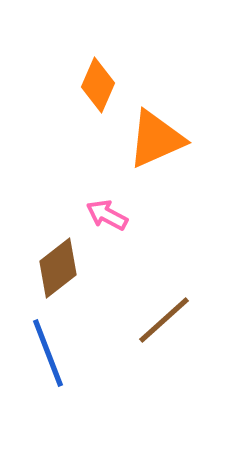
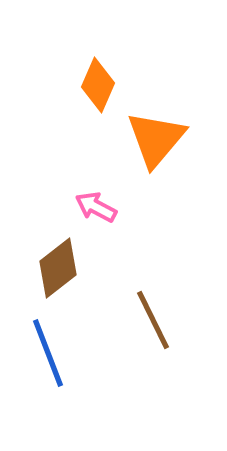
orange triangle: rotated 26 degrees counterclockwise
pink arrow: moved 11 px left, 8 px up
brown line: moved 11 px left; rotated 74 degrees counterclockwise
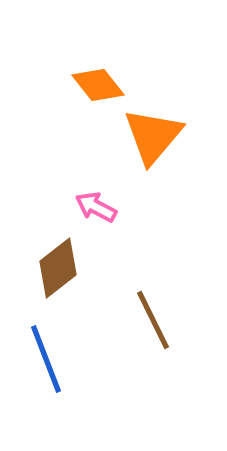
orange diamond: rotated 62 degrees counterclockwise
orange triangle: moved 3 px left, 3 px up
blue line: moved 2 px left, 6 px down
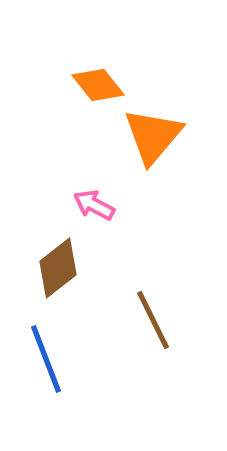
pink arrow: moved 2 px left, 2 px up
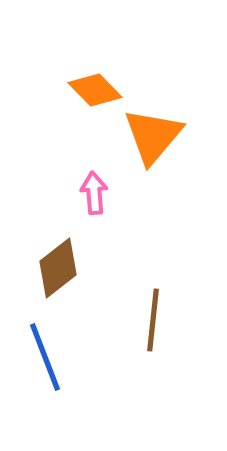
orange diamond: moved 3 px left, 5 px down; rotated 6 degrees counterclockwise
pink arrow: moved 12 px up; rotated 57 degrees clockwise
brown line: rotated 32 degrees clockwise
blue line: moved 1 px left, 2 px up
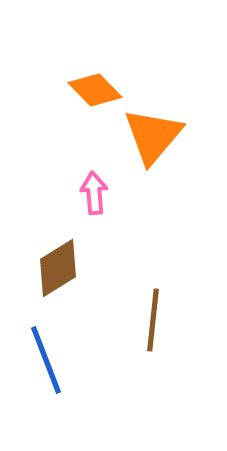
brown diamond: rotated 6 degrees clockwise
blue line: moved 1 px right, 3 px down
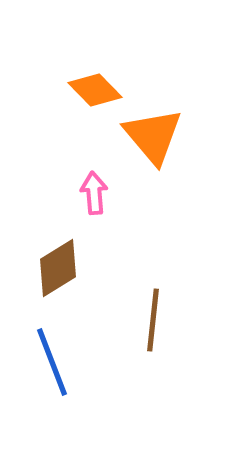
orange triangle: rotated 20 degrees counterclockwise
blue line: moved 6 px right, 2 px down
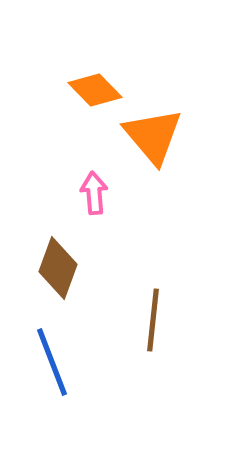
brown diamond: rotated 38 degrees counterclockwise
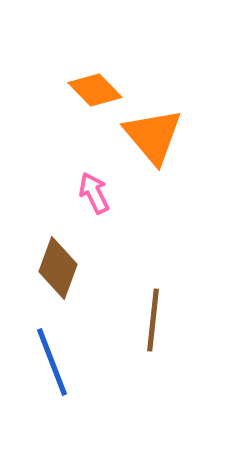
pink arrow: rotated 21 degrees counterclockwise
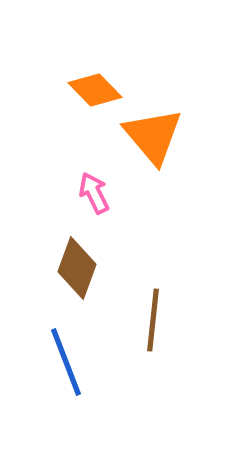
brown diamond: moved 19 px right
blue line: moved 14 px right
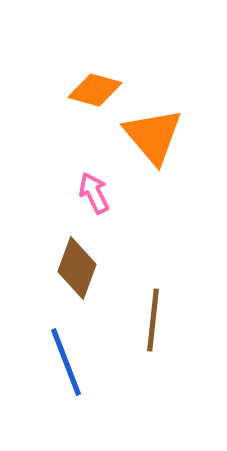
orange diamond: rotated 30 degrees counterclockwise
